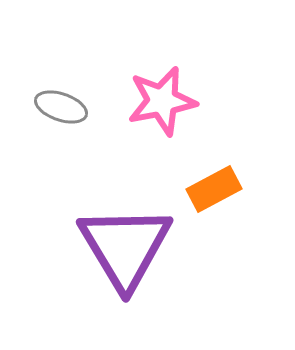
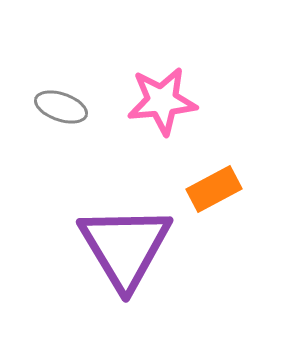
pink star: rotated 6 degrees clockwise
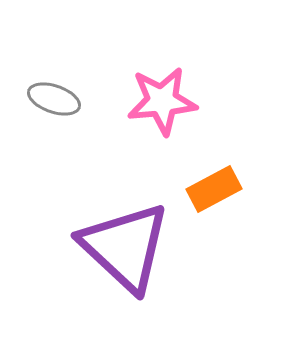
gray ellipse: moved 7 px left, 8 px up
purple triangle: rotated 16 degrees counterclockwise
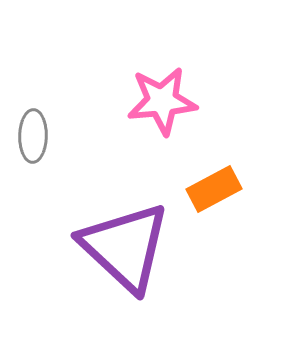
gray ellipse: moved 21 px left, 37 px down; rotated 72 degrees clockwise
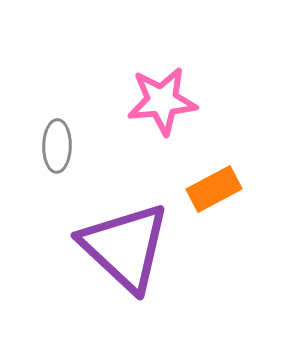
gray ellipse: moved 24 px right, 10 px down
